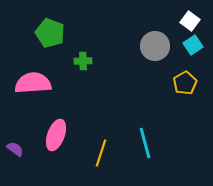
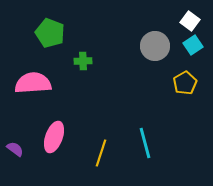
pink ellipse: moved 2 px left, 2 px down
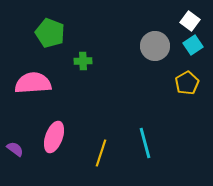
yellow pentagon: moved 2 px right
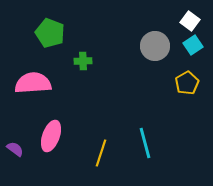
pink ellipse: moved 3 px left, 1 px up
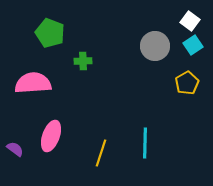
cyan line: rotated 16 degrees clockwise
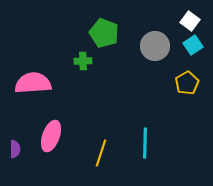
green pentagon: moved 54 px right
purple semicircle: rotated 54 degrees clockwise
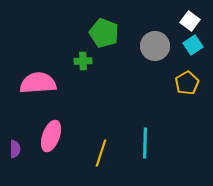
pink semicircle: moved 5 px right
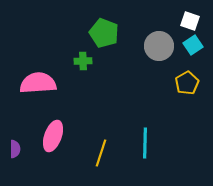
white square: rotated 18 degrees counterclockwise
gray circle: moved 4 px right
pink ellipse: moved 2 px right
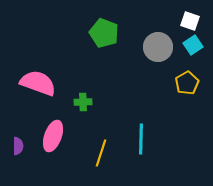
gray circle: moved 1 px left, 1 px down
green cross: moved 41 px down
pink semicircle: rotated 24 degrees clockwise
cyan line: moved 4 px left, 4 px up
purple semicircle: moved 3 px right, 3 px up
